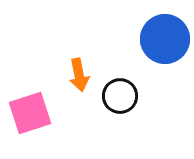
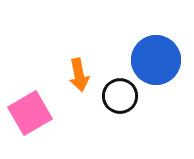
blue circle: moved 9 px left, 21 px down
pink square: rotated 12 degrees counterclockwise
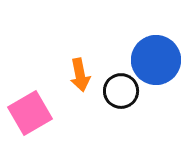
orange arrow: moved 1 px right
black circle: moved 1 px right, 5 px up
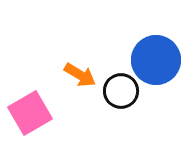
orange arrow: rotated 48 degrees counterclockwise
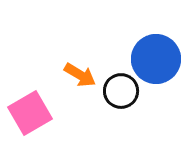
blue circle: moved 1 px up
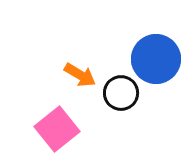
black circle: moved 2 px down
pink square: moved 27 px right, 16 px down; rotated 9 degrees counterclockwise
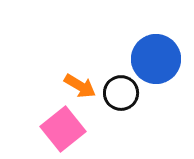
orange arrow: moved 11 px down
pink square: moved 6 px right
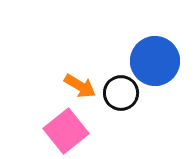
blue circle: moved 1 px left, 2 px down
pink square: moved 3 px right, 2 px down
